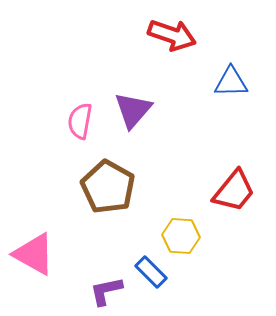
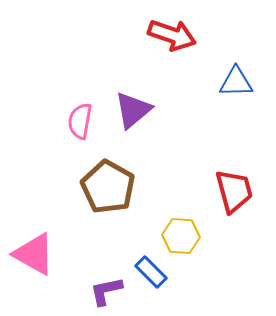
blue triangle: moved 5 px right
purple triangle: rotated 9 degrees clockwise
red trapezoid: rotated 54 degrees counterclockwise
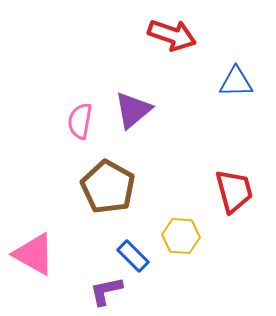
blue rectangle: moved 18 px left, 16 px up
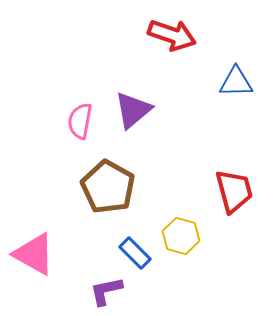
yellow hexagon: rotated 12 degrees clockwise
blue rectangle: moved 2 px right, 3 px up
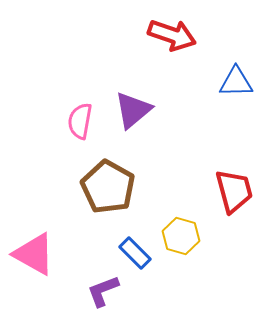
purple L-shape: moved 3 px left; rotated 9 degrees counterclockwise
